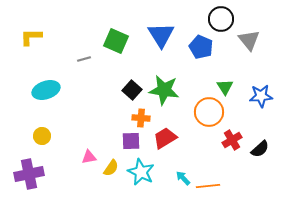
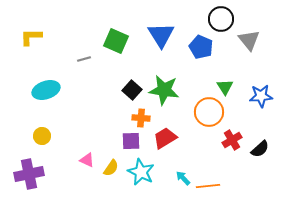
pink triangle: moved 2 px left, 3 px down; rotated 35 degrees clockwise
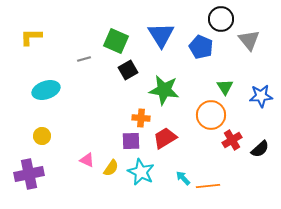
black square: moved 4 px left, 20 px up; rotated 18 degrees clockwise
orange circle: moved 2 px right, 3 px down
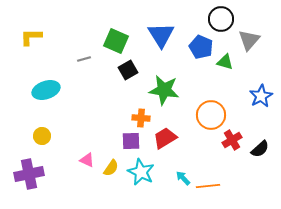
gray triangle: rotated 20 degrees clockwise
green triangle: moved 25 px up; rotated 42 degrees counterclockwise
blue star: rotated 25 degrees counterclockwise
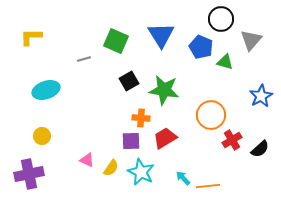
gray triangle: moved 2 px right
black square: moved 1 px right, 11 px down
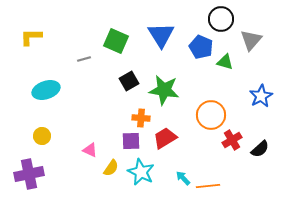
pink triangle: moved 3 px right, 10 px up
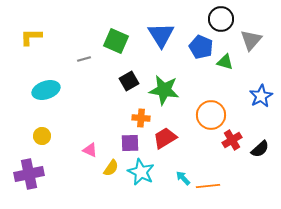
purple square: moved 1 px left, 2 px down
